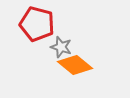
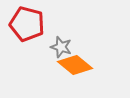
red pentagon: moved 10 px left
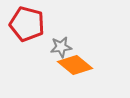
gray star: rotated 25 degrees counterclockwise
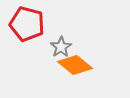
gray star: rotated 25 degrees counterclockwise
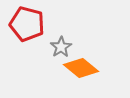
orange diamond: moved 6 px right, 3 px down
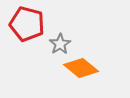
gray star: moved 1 px left, 3 px up
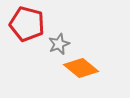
gray star: moved 1 px left; rotated 10 degrees clockwise
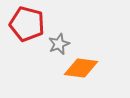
orange diamond: rotated 32 degrees counterclockwise
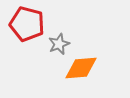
orange diamond: rotated 12 degrees counterclockwise
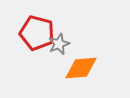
red pentagon: moved 10 px right, 9 px down
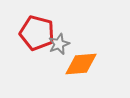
orange diamond: moved 4 px up
